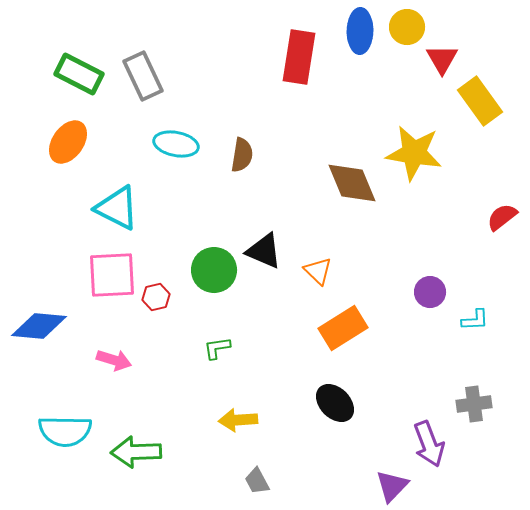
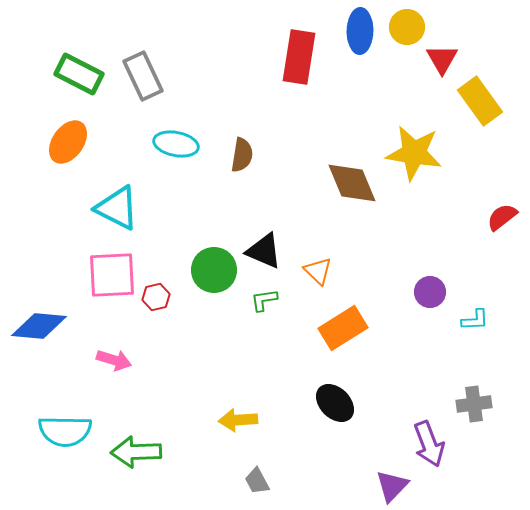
green L-shape: moved 47 px right, 48 px up
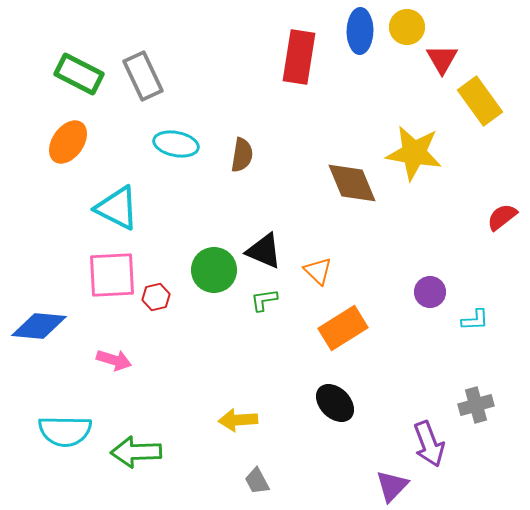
gray cross: moved 2 px right, 1 px down; rotated 8 degrees counterclockwise
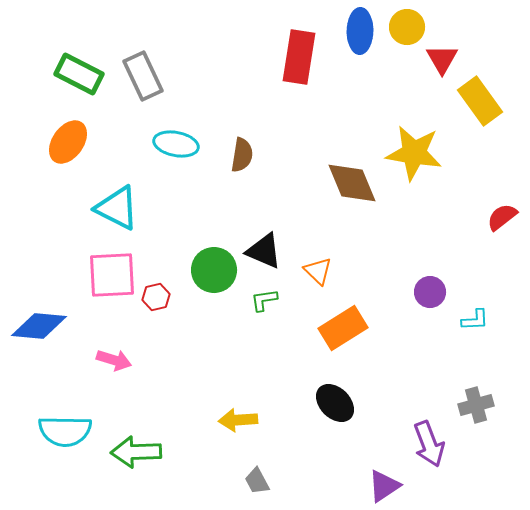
purple triangle: moved 8 px left; rotated 12 degrees clockwise
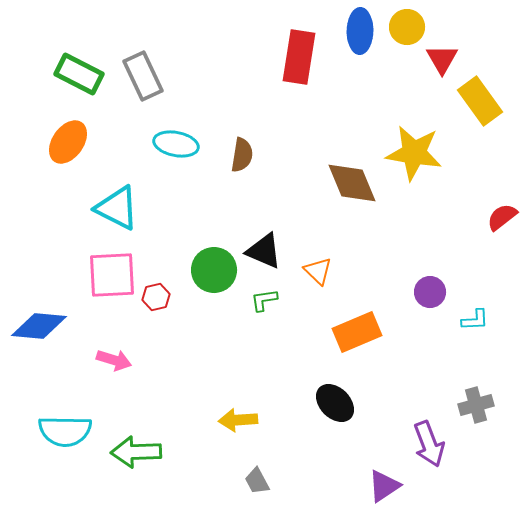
orange rectangle: moved 14 px right, 4 px down; rotated 9 degrees clockwise
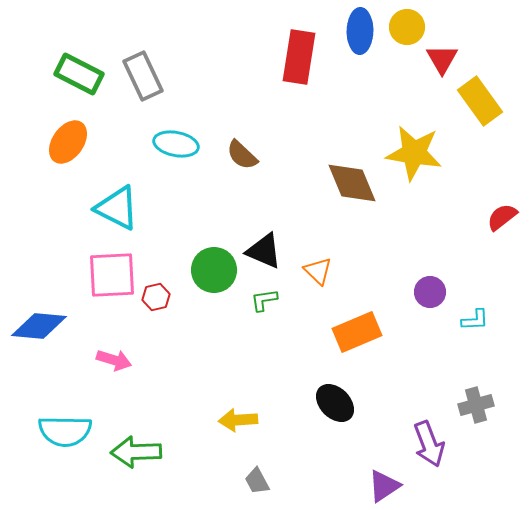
brown semicircle: rotated 124 degrees clockwise
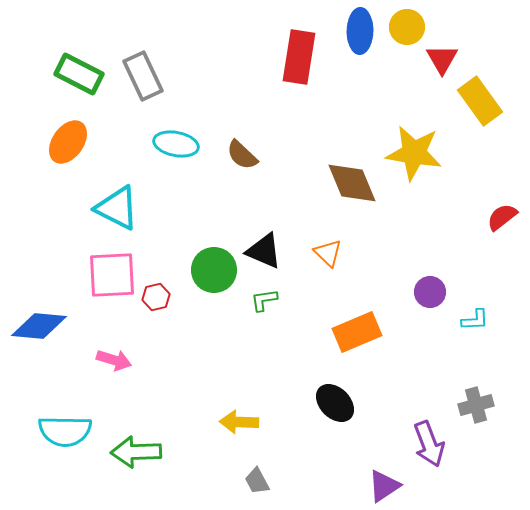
orange triangle: moved 10 px right, 18 px up
yellow arrow: moved 1 px right, 2 px down; rotated 6 degrees clockwise
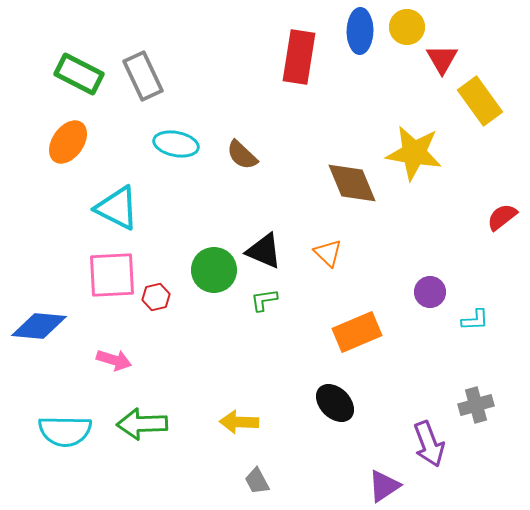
green arrow: moved 6 px right, 28 px up
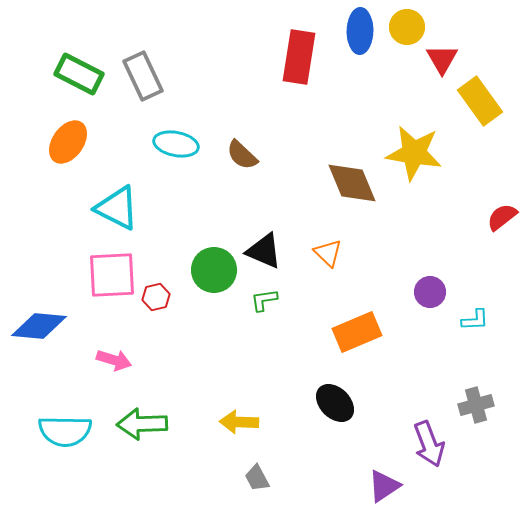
gray trapezoid: moved 3 px up
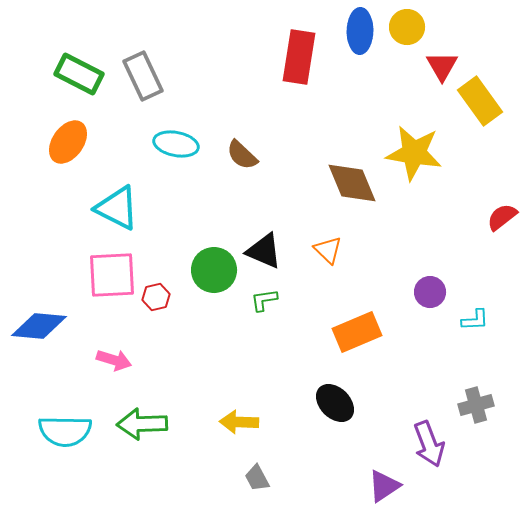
red triangle: moved 7 px down
orange triangle: moved 3 px up
